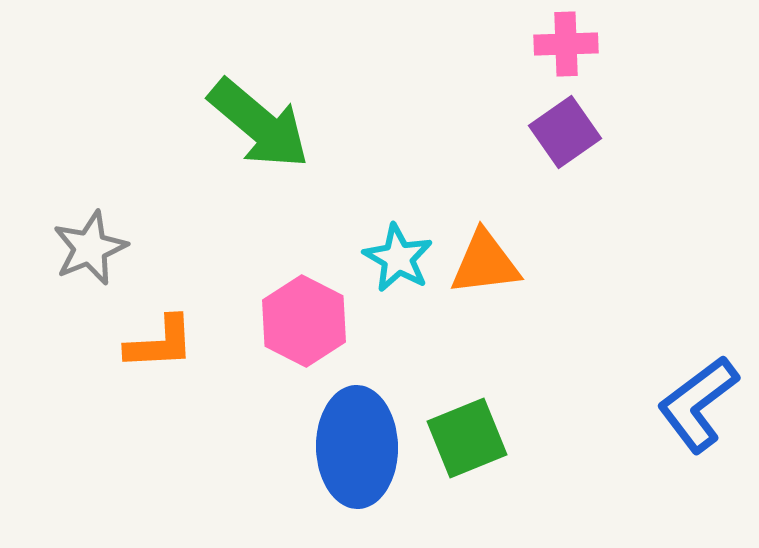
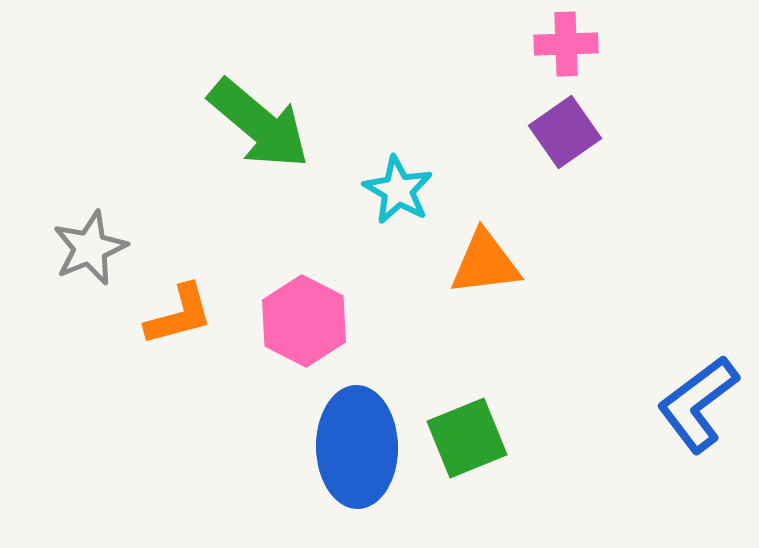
cyan star: moved 68 px up
orange L-shape: moved 19 px right, 28 px up; rotated 12 degrees counterclockwise
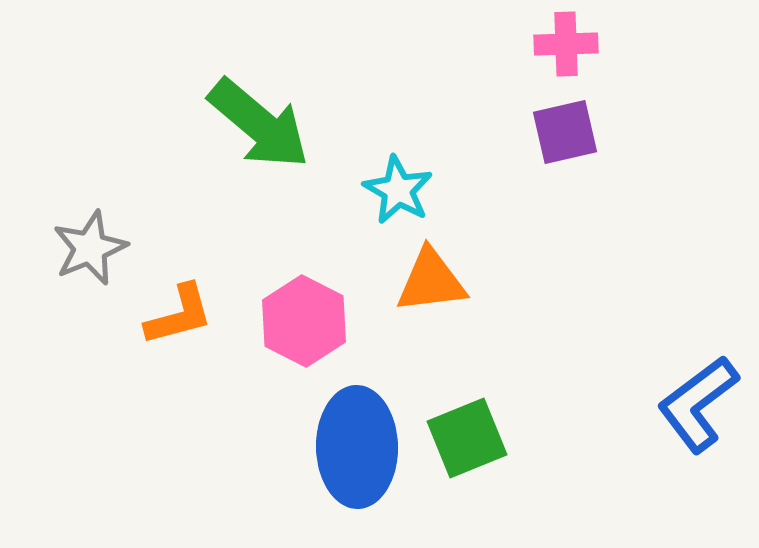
purple square: rotated 22 degrees clockwise
orange triangle: moved 54 px left, 18 px down
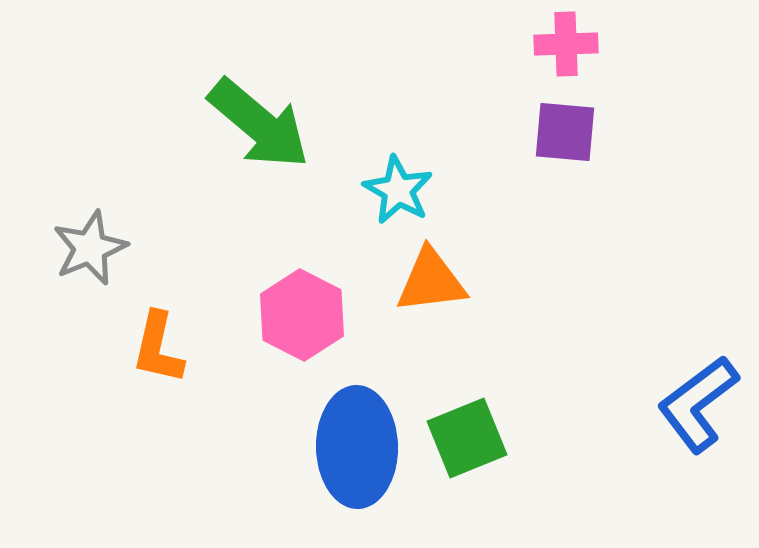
purple square: rotated 18 degrees clockwise
orange L-shape: moved 21 px left, 33 px down; rotated 118 degrees clockwise
pink hexagon: moved 2 px left, 6 px up
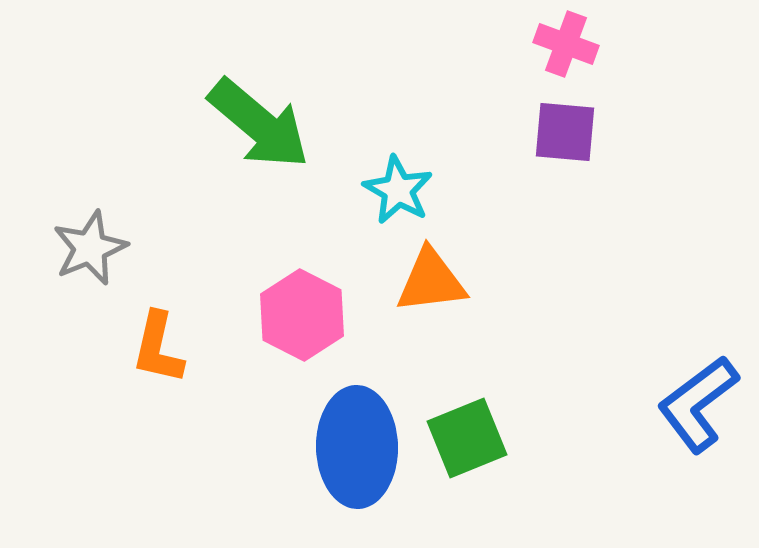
pink cross: rotated 22 degrees clockwise
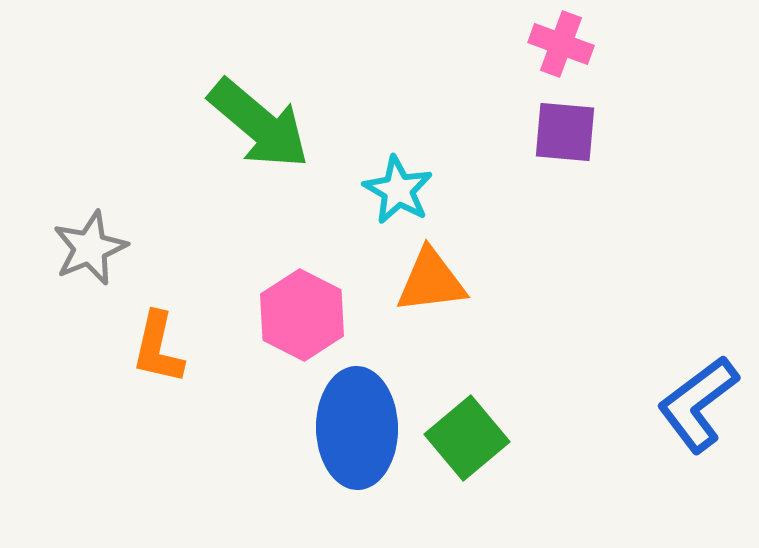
pink cross: moved 5 px left
green square: rotated 18 degrees counterclockwise
blue ellipse: moved 19 px up
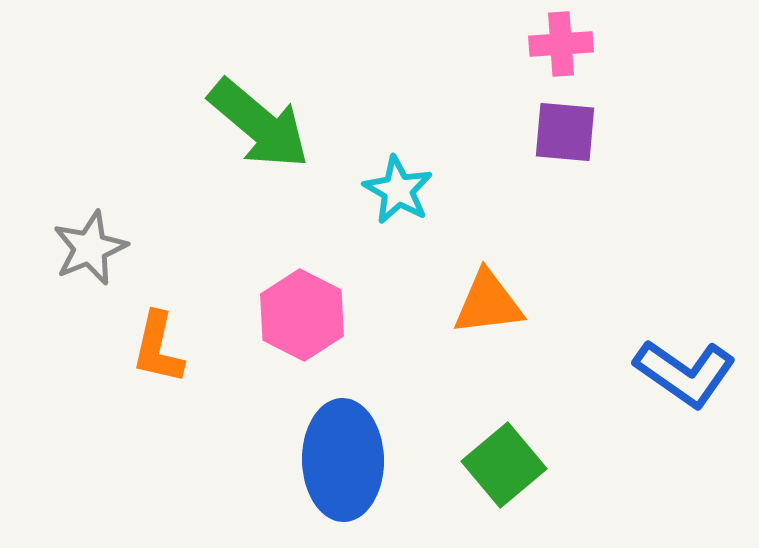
pink cross: rotated 24 degrees counterclockwise
orange triangle: moved 57 px right, 22 px down
blue L-shape: moved 13 px left, 31 px up; rotated 108 degrees counterclockwise
blue ellipse: moved 14 px left, 32 px down
green square: moved 37 px right, 27 px down
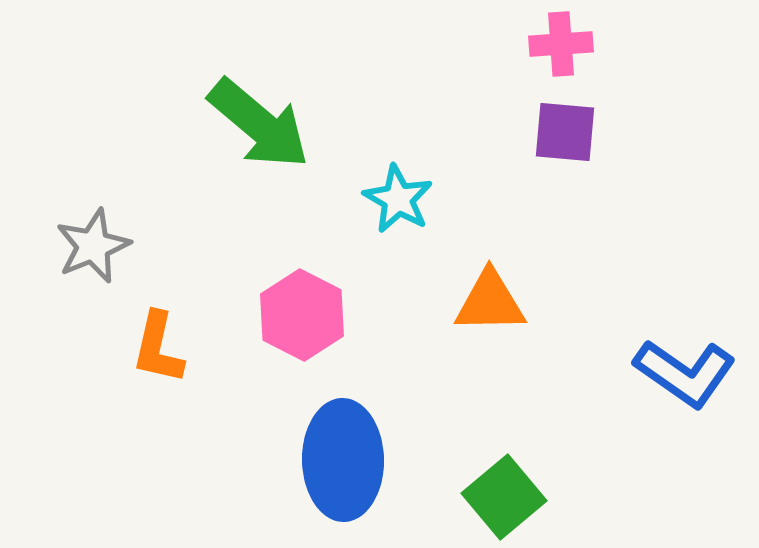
cyan star: moved 9 px down
gray star: moved 3 px right, 2 px up
orange triangle: moved 2 px right, 1 px up; rotated 6 degrees clockwise
green square: moved 32 px down
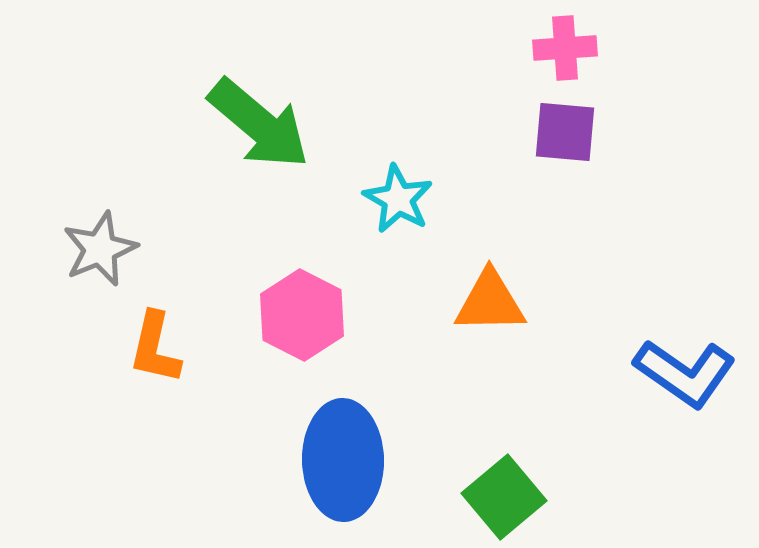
pink cross: moved 4 px right, 4 px down
gray star: moved 7 px right, 3 px down
orange L-shape: moved 3 px left
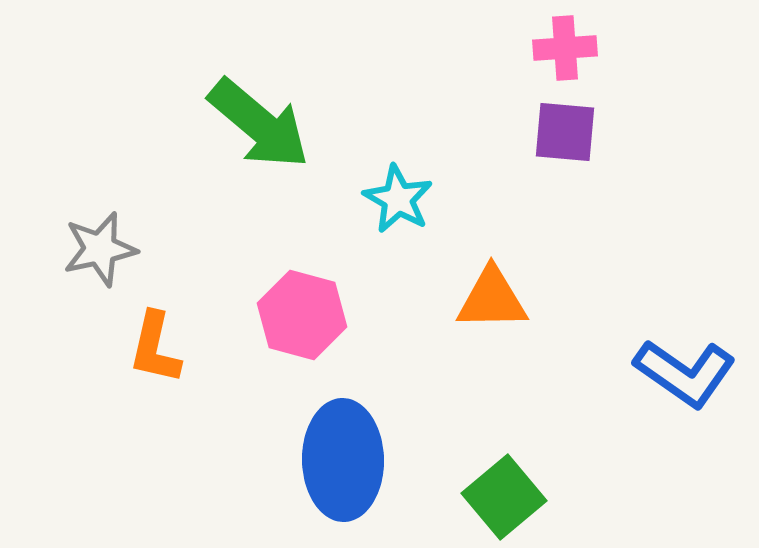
gray star: rotated 10 degrees clockwise
orange triangle: moved 2 px right, 3 px up
pink hexagon: rotated 12 degrees counterclockwise
